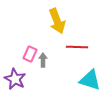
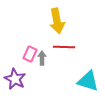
yellow arrow: rotated 10 degrees clockwise
red line: moved 13 px left
gray arrow: moved 1 px left, 2 px up
cyan triangle: moved 2 px left, 1 px down
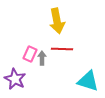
red line: moved 2 px left, 2 px down
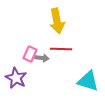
red line: moved 1 px left
gray arrow: rotated 96 degrees clockwise
purple star: moved 1 px right, 1 px up
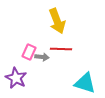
yellow arrow: rotated 10 degrees counterclockwise
pink rectangle: moved 1 px left, 2 px up
gray arrow: moved 1 px up
cyan triangle: moved 3 px left, 2 px down
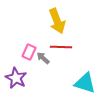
red line: moved 2 px up
gray arrow: moved 1 px right, 1 px down; rotated 144 degrees counterclockwise
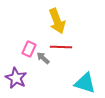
pink rectangle: moved 3 px up
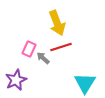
yellow arrow: moved 2 px down
red line: rotated 20 degrees counterclockwise
purple star: moved 2 px down; rotated 20 degrees clockwise
cyan triangle: rotated 45 degrees clockwise
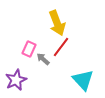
red line: rotated 35 degrees counterclockwise
gray arrow: moved 1 px down
cyan triangle: moved 2 px left, 3 px up; rotated 15 degrees counterclockwise
